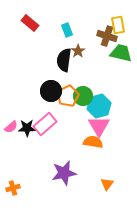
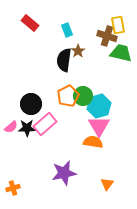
black circle: moved 20 px left, 13 px down
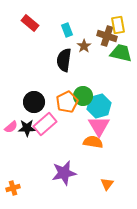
brown star: moved 6 px right, 5 px up
orange pentagon: moved 1 px left, 6 px down
black circle: moved 3 px right, 2 px up
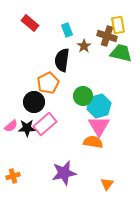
black semicircle: moved 2 px left
orange pentagon: moved 19 px left, 19 px up
pink semicircle: moved 1 px up
orange cross: moved 12 px up
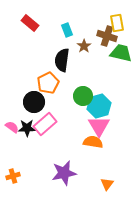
yellow rectangle: moved 1 px left, 2 px up
pink semicircle: moved 1 px right, 1 px down; rotated 104 degrees counterclockwise
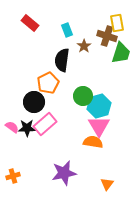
green trapezoid: rotated 95 degrees clockwise
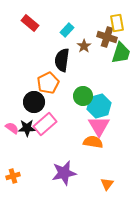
cyan rectangle: rotated 64 degrees clockwise
brown cross: moved 1 px down
pink semicircle: moved 1 px down
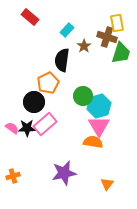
red rectangle: moved 6 px up
